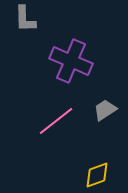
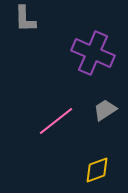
purple cross: moved 22 px right, 8 px up
yellow diamond: moved 5 px up
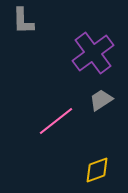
gray L-shape: moved 2 px left, 2 px down
purple cross: rotated 30 degrees clockwise
gray trapezoid: moved 4 px left, 10 px up
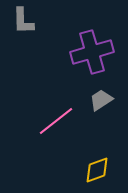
purple cross: moved 1 px left, 1 px up; rotated 21 degrees clockwise
